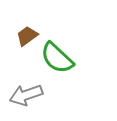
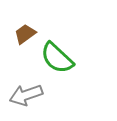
brown trapezoid: moved 2 px left, 2 px up
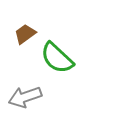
gray arrow: moved 1 px left, 2 px down
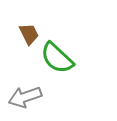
brown trapezoid: moved 4 px right; rotated 100 degrees clockwise
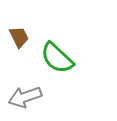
brown trapezoid: moved 10 px left, 3 px down
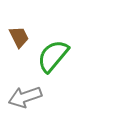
green semicircle: moved 4 px left, 2 px up; rotated 87 degrees clockwise
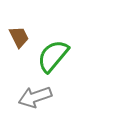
gray arrow: moved 10 px right
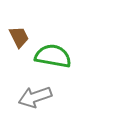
green semicircle: rotated 60 degrees clockwise
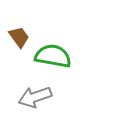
brown trapezoid: rotated 10 degrees counterclockwise
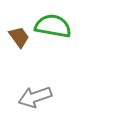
green semicircle: moved 30 px up
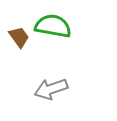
gray arrow: moved 16 px right, 8 px up
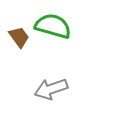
green semicircle: rotated 6 degrees clockwise
